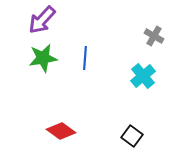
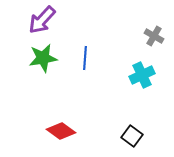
cyan cross: moved 1 px left, 1 px up; rotated 15 degrees clockwise
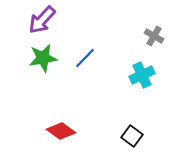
blue line: rotated 40 degrees clockwise
